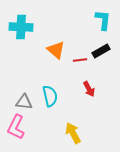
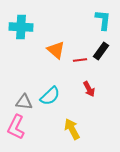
black rectangle: rotated 24 degrees counterclockwise
cyan semicircle: rotated 60 degrees clockwise
yellow arrow: moved 1 px left, 4 px up
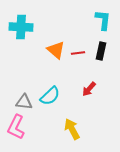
black rectangle: rotated 24 degrees counterclockwise
red line: moved 2 px left, 7 px up
red arrow: rotated 70 degrees clockwise
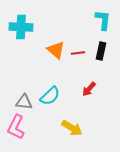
yellow arrow: moved 1 px up; rotated 150 degrees clockwise
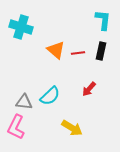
cyan cross: rotated 15 degrees clockwise
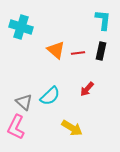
red arrow: moved 2 px left
gray triangle: rotated 36 degrees clockwise
